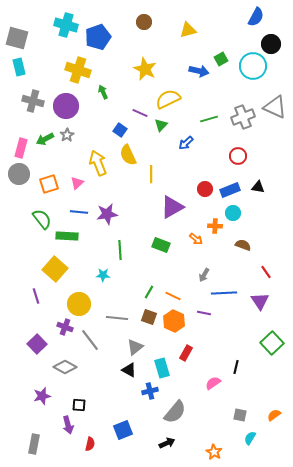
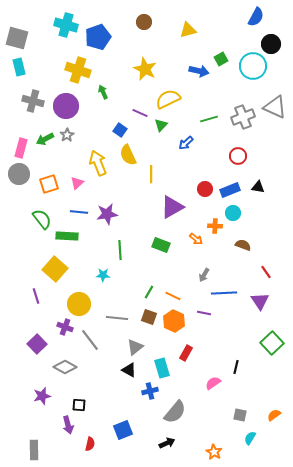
gray rectangle at (34, 444): moved 6 px down; rotated 12 degrees counterclockwise
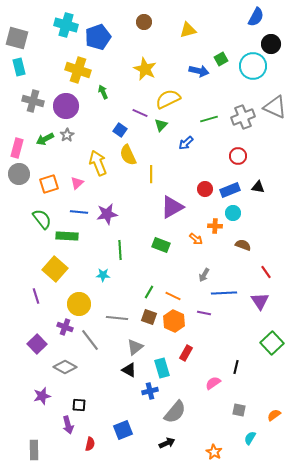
pink rectangle at (21, 148): moved 4 px left
gray square at (240, 415): moved 1 px left, 5 px up
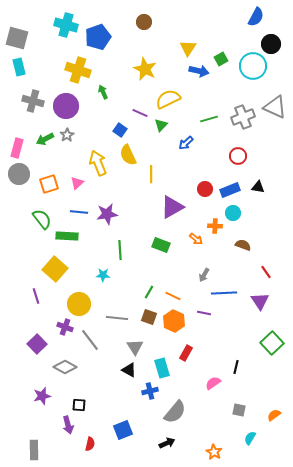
yellow triangle at (188, 30): moved 18 px down; rotated 42 degrees counterclockwise
gray triangle at (135, 347): rotated 24 degrees counterclockwise
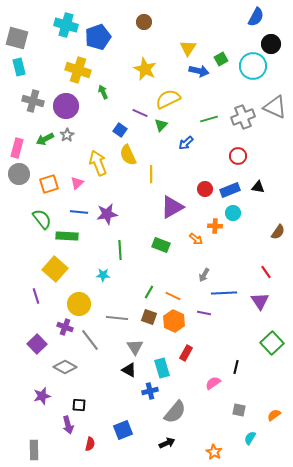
brown semicircle at (243, 245): moved 35 px right, 13 px up; rotated 105 degrees clockwise
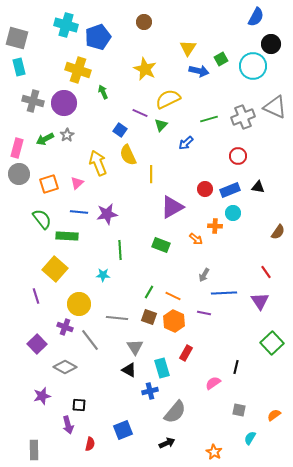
purple circle at (66, 106): moved 2 px left, 3 px up
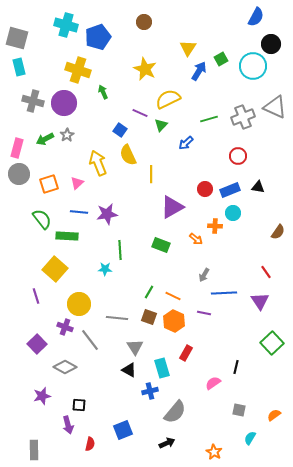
blue arrow at (199, 71): rotated 72 degrees counterclockwise
cyan star at (103, 275): moved 2 px right, 6 px up
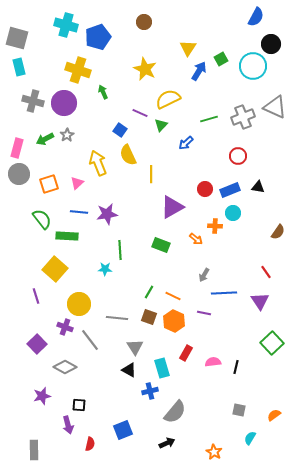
pink semicircle at (213, 383): moved 21 px up; rotated 28 degrees clockwise
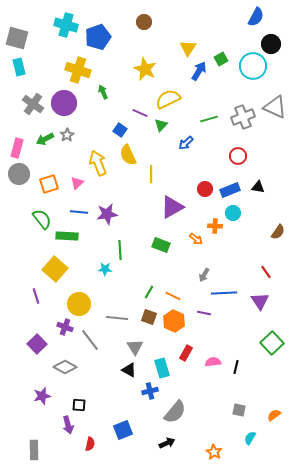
gray cross at (33, 101): moved 3 px down; rotated 20 degrees clockwise
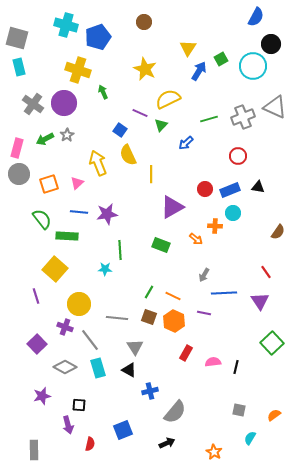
cyan rectangle at (162, 368): moved 64 px left
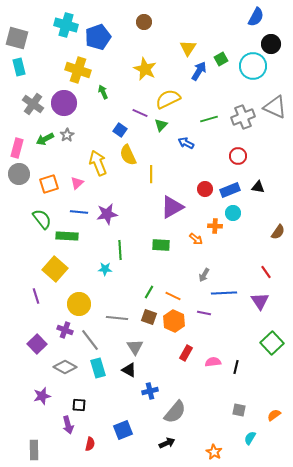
blue arrow at (186, 143): rotated 70 degrees clockwise
green rectangle at (161, 245): rotated 18 degrees counterclockwise
purple cross at (65, 327): moved 3 px down
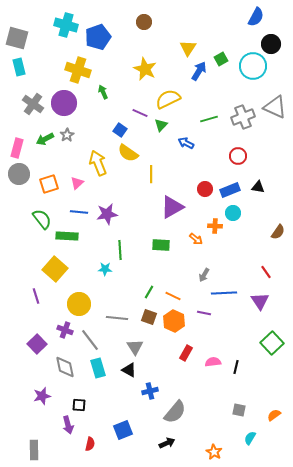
yellow semicircle at (128, 155): moved 2 px up; rotated 30 degrees counterclockwise
gray diamond at (65, 367): rotated 50 degrees clockwise
